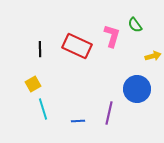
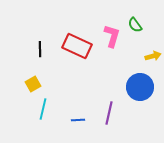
blue circle: moved 3 px right, 2 px up
cyan line: rotated 30 degrees clockwise
blue line: moved 1 px up
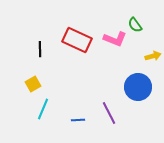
pink L-shape: moved 3 px right, 3 px down; rotated 95 degrees clockwise
red rectangle: moved 6 px up
blue circle: moved 2 px left
cyan line: rotated 10 degrees clockwise
purple line: rotated 40 degrees counterclockwise
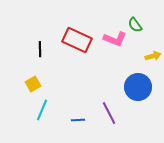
cyan line: moved 1 px left, 1 px down
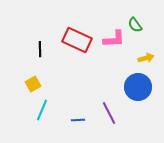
pink L-shape: moved 1 px left; rotated 25 degrees counterclockwise
yellow arrow: moved 7 px left, 2 px down
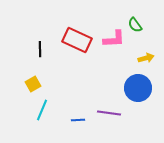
blue circle: moved 1 px down
purple line: rotated 55 degrees counterclockwise
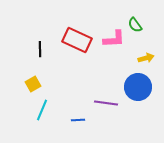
blue circle: moved 1 px up
purple line: moved 3 px left, 10 px up
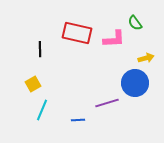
green semicircle: moved 2 px up
red rectangle: moved 7 px up; rotated 12 degrees counterclockwise
blue circle: moved 3 px left, 4 px up
purple line: moved 1 px right; rotated 25 degrees counterclockwise
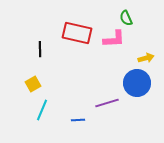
green semicircle: moved 9 px left, 5 px up; rotated 14 degrees clockwise
blue circle: moved 2 px right
